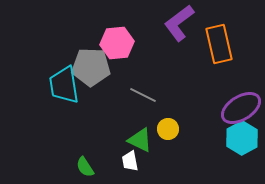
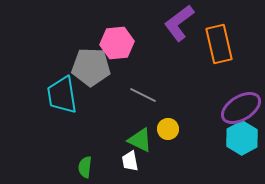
cyan trapezoid: moved 2 px left, 10 px down
green semicircle: rotated 40 degrees clockwise
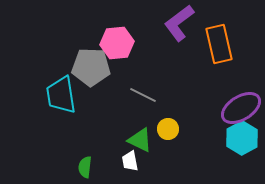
cyan trapezoid: moved 1 px left
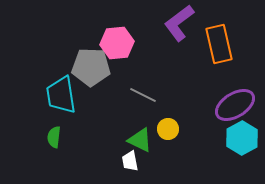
purple ellipse: moved 6 px left, 3 px up
green semicircle: moved 31 px left, 30 px up
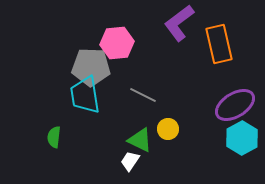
cyan trapezoid: moved 24 px right
white trapezoid: rotated 45 degrees clockwise
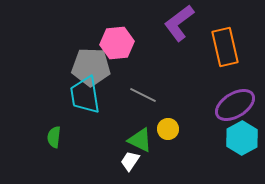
orange rectangle: moved 6 px right, 3 px down
